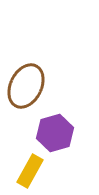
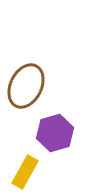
yellow rectangle: moved 5 px left, 1 px down
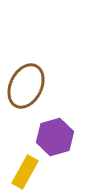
purple hexagon: moved 4 px down
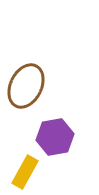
purple hexagon: rotated 6 degrees clockwise
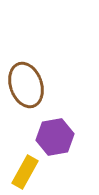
brown ellipse: moved 1 px up; rotated 45 degrees counterclockwise
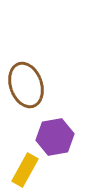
yellow rectangle: moved 2 px up
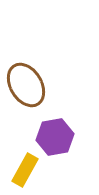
brown ellipse: rotated 12 degrees counterclockwise
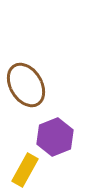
purple hexagon: rotated 12 degrees counterclockwise
